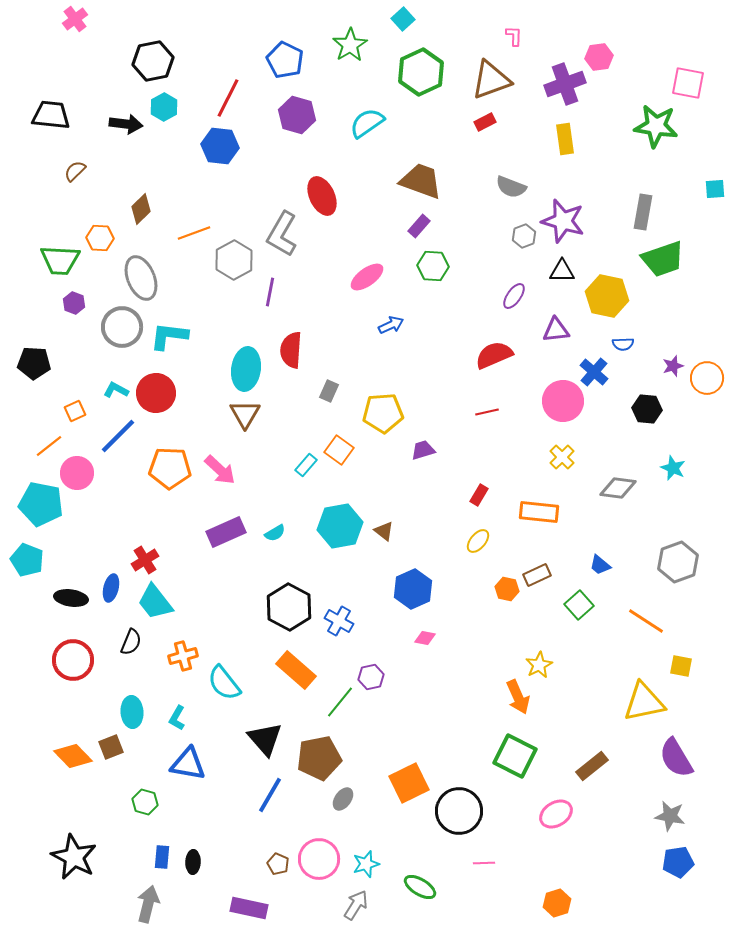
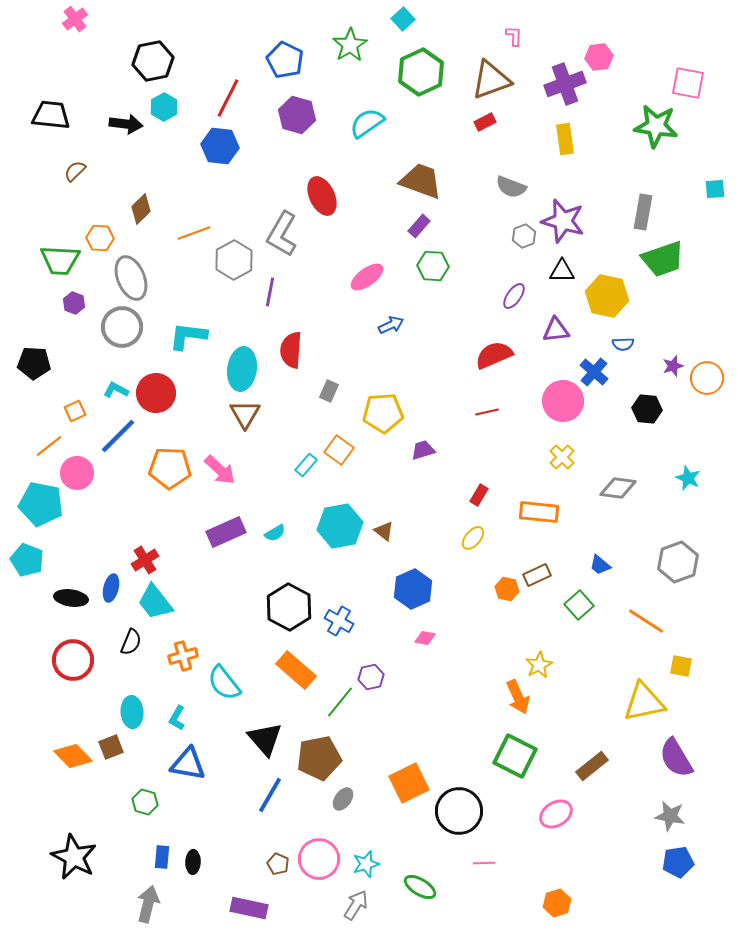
gray ellipse at (141, 278): moved 10 px left
cyan L-shape at (169, 336): moved 19 px right
cyan ellipse at (246, 369): moved 4 px left
cyan star at (673, 468): moved 15 px right, 10 px down
yellow ellipse at (478, 541): moved 5 px left, 3 px up
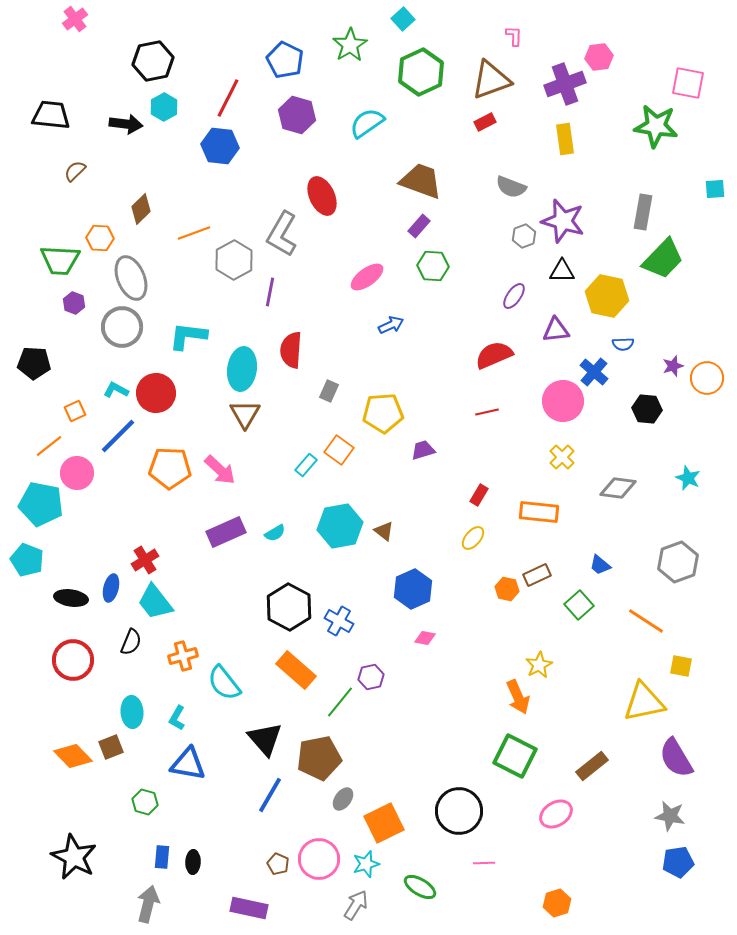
green trapezoid at (663, 259): rotated 27 degrees counterclockwise
orange square at (409, 783): moved 25 px left, 40 px down
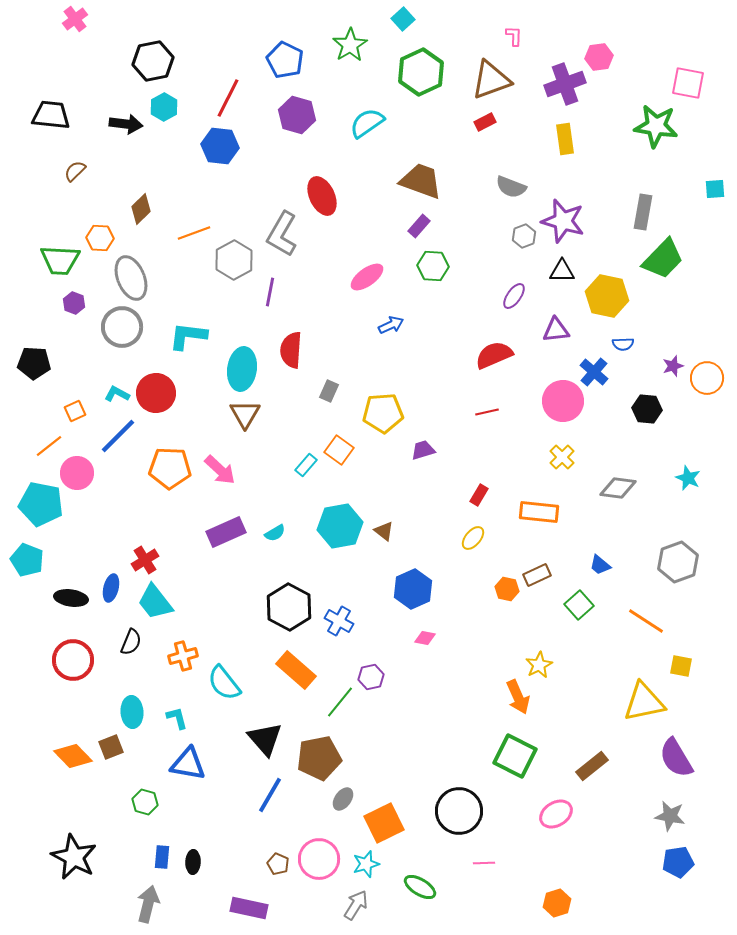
cyan L-shape at (116, 390): moved 1 px right, 4 px down
cyan L-shape at (177, 718): rotated 135 degrees clockwise
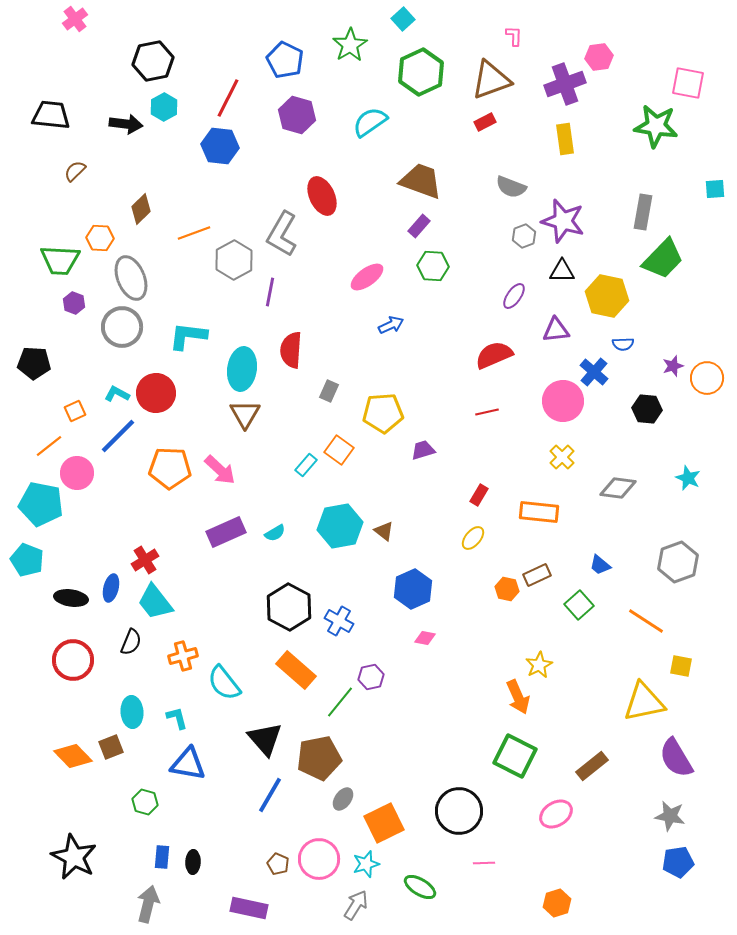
cyan semicircle at (367, 123): moved 3 px right, 1 px up
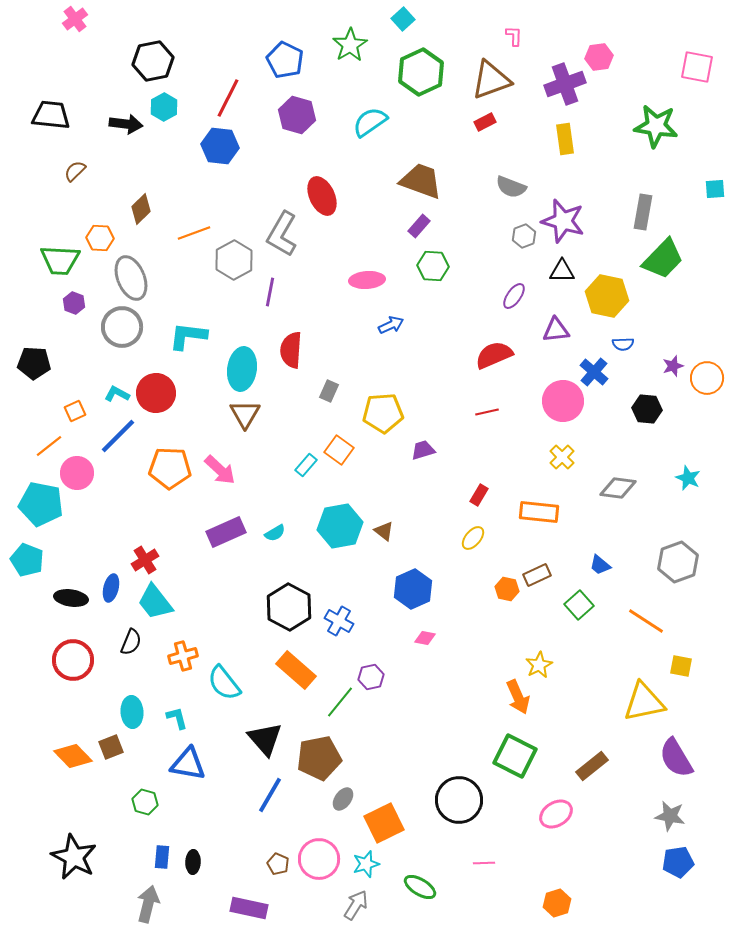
pink square at (688, 83): moved 9 px right, 16 px up
pink ellipse at (367, 277): moved 3 px down; rotated 32 degrees clockwise
black circle at (459, 811): moved 11 px up
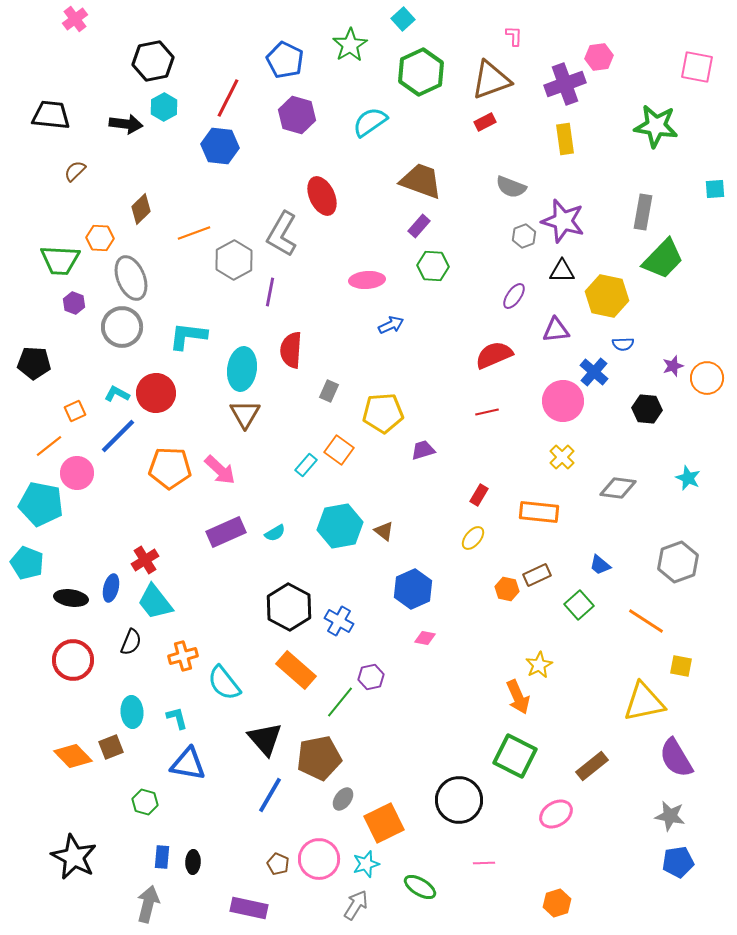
cyan pentagon at (27, 560): moved 3 px down
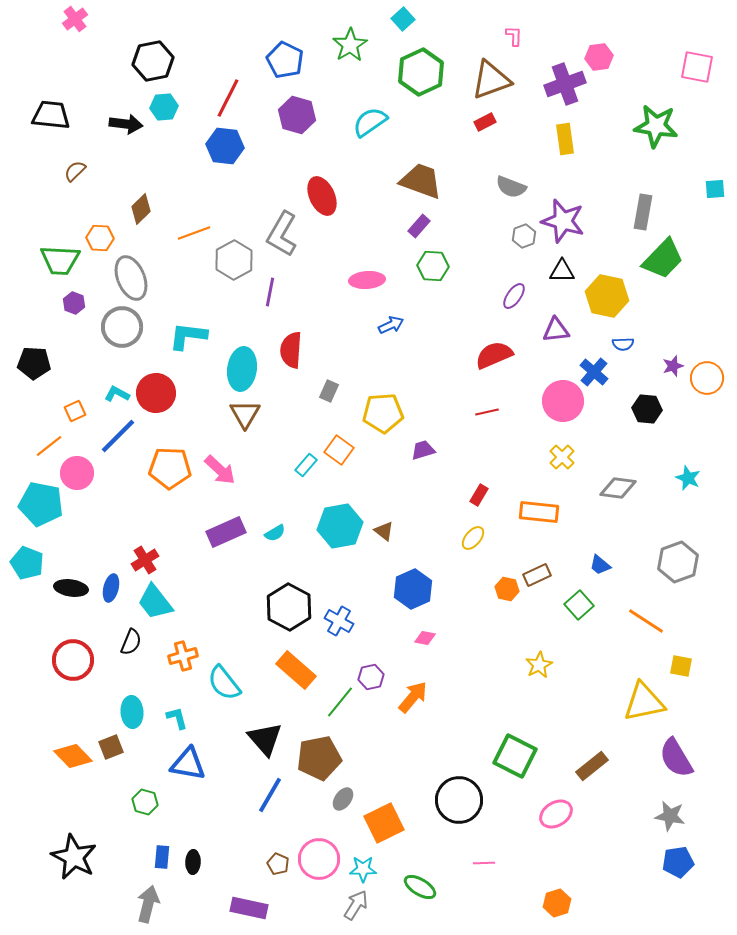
cyan hexagon at (164, 107): rotated 24 degrees clockwise
blue hexagon at (220, 146): moved 5 px right
black ellipse at (71, 598): moved 10 px up
orange arrow at (518, 697): moved 105 px left; rotated 116 degrees counterclockwise
cyan star at (366, 864): moved 3 px left, 5 px down; rotated 16 degrees clockwise
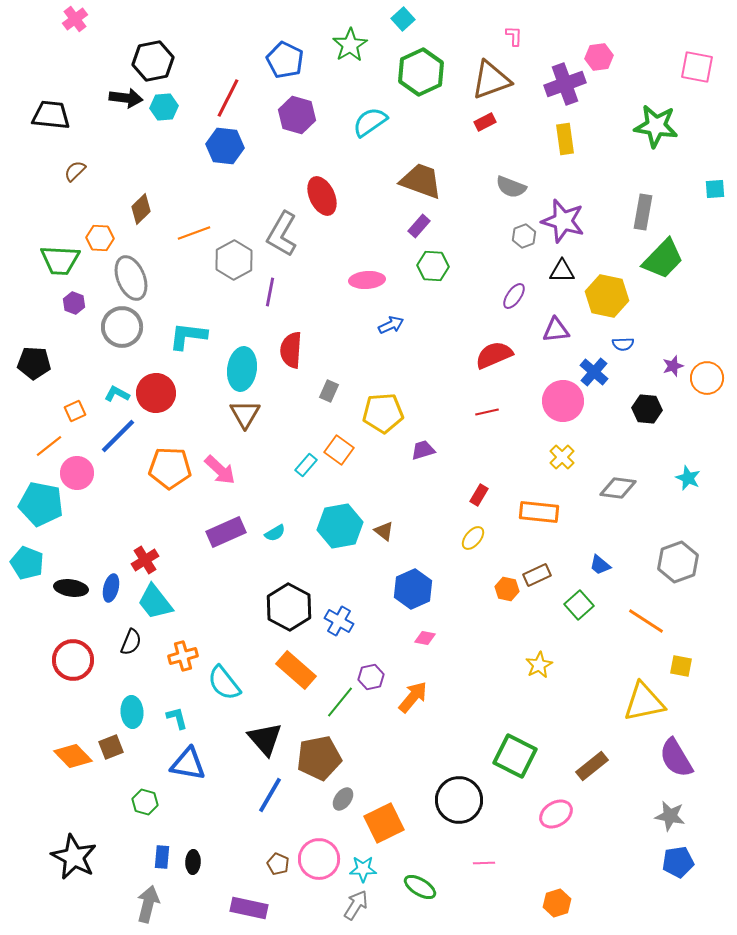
black arrow at (126, 124): moved 26 px up
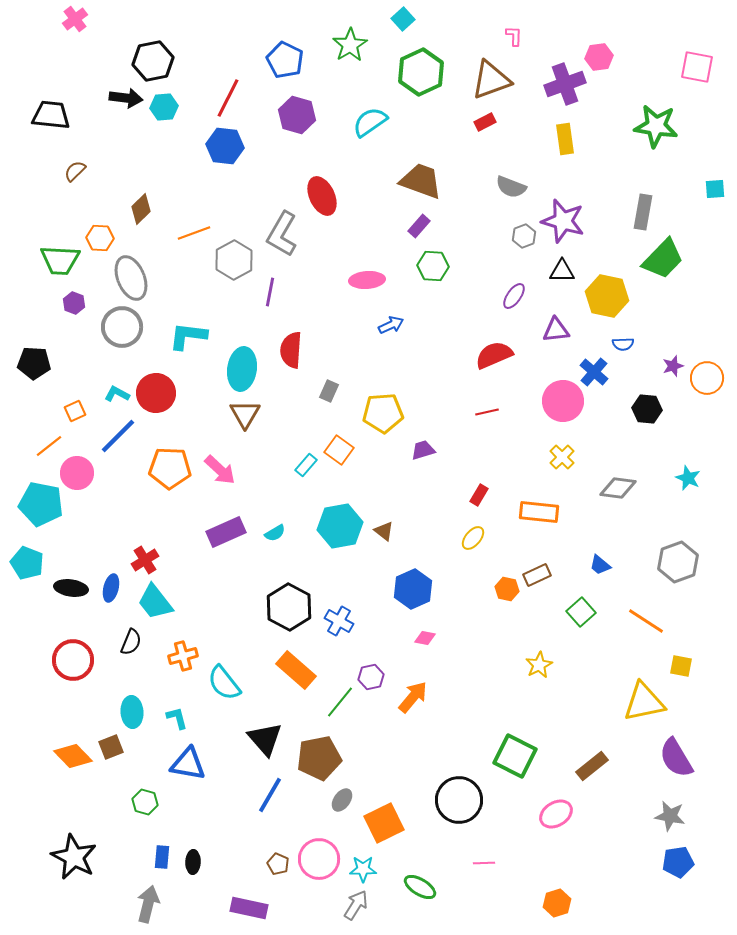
green square at (579, 605): moved 2 px right, 7 px down
gray ellipse at (343, 799): moved 1 px left, 1 px down
